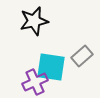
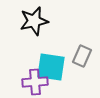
gray rectangle: rotated 25 degrees counterclockwise
purple cross: rotated 20 degrees clockwise
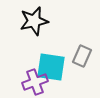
purple cross: rotated 15 degrees counterclockwise
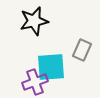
gray rectangle: moved 6 px up
cyan square: rotated 12 degrees counterclockwise
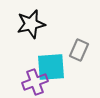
black star: moved 3 px left, 3 px down
gray rectangle: moved 3 px left
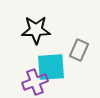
black star: moved 5 px right, 6 px down; rotated 12 degrees clockwise
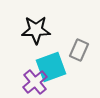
cyan square: rotated 16 degrees counterclockwise
purple cross: rotated 20 degrees counterclockwise
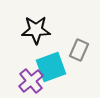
purple cross: moved 4 px left, 1 px up
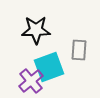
gray rectangle: rotated 20 degrees counterclockwise
cyan square: moved 2 px left
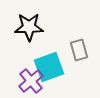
black star: moved 7 px left, 3 px up
gray rectangle: rotated 20 degrees counterclockwise
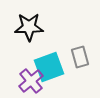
gray rectangle: moved 1 px right, 7 px down
